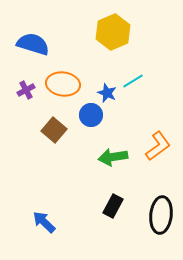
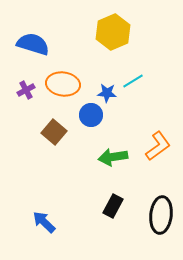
blue star: rotated 18 degrees counterclockwise
brown square: moved 2 px down
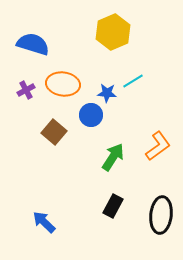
green arrow: rotated 132 degrees clockwise
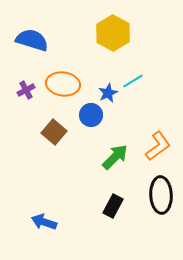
yellow hexagon: moved 1 px down; rotated 8 degrees counterclockwise
blue semicircle: moved 1 px left, 4 px up
blue star: moved 1 px right; rotated 30 degrees counterclockwise
green arrow: moved 2 px right; rotated 12 degrees clockwise
black ellipse: moved 20 px up; rotated 9 degrees counterclockwise
blue arrow: rotated 25 degrees counterclockwise
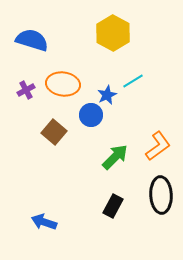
blue star: moved 1 px left, 2 px down
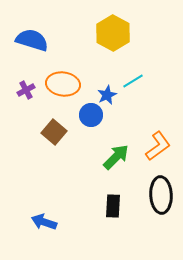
green arrow: moved 1 px right
black rectangle: rotated 25 degrees counterclockwise
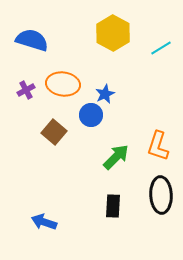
cyan line: moved 28 px right, 33 px up
blue star: moved 2 px left, 1 px up
orange L-shape: rotated 144 degrees clockwise
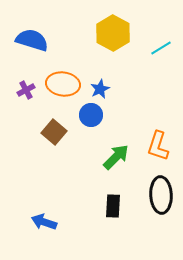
blue star: moved 5 px left, 5 px up
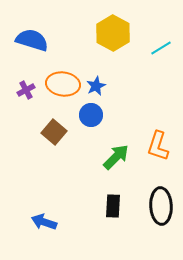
blue star: moved 4 px left, 3 px up
black ellipse: moved 11 px down
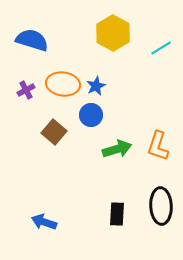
green arrow: moved 1 px right, 8 px up; rotated 28 degrees clockwise
black rectangle: moved 4 px right, 8 px down
